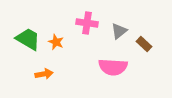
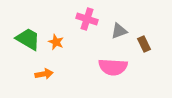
pink cross: moved 4 px up; rotated 10 degrees clockwise
gray triangle: rotated 18 degrees clockwise
brown rectangle: rotated 21 degrees clockwise
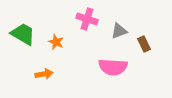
green trapezoid: moved 5 px left, 5 px up
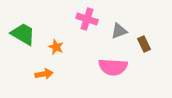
orange star: moved 5 px down
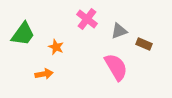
pink cross: rotated 20 degrees clockwise
green trapezoid: rotated 96 degrees clockwise
brown rectangle: rotated 42 degrees counterclockwise
pink semicircle: moved 3 px right; rotated 124 degrees counterclockwise
